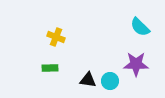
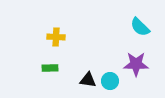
yellow cross: rotated 18 degrees counterclockwise
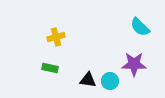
yellow cross: rotated 18 degrees counterclockwise
purple star: moved 2 px left
green rectangle: rotated 14 degrees clockwise
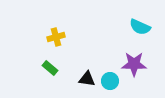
cyan semicircle: rotated 20 degrees counterclockwise
green rectangle: rotated 28 degrees clockwise
black triangle: moved 1 px left, 1 px up
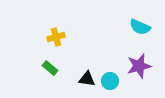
purple star: moved 5 px right, 2 px down; rotated 15 degrees counterclockwise
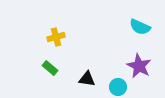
purple star: rotated 30 degrees counterclockwise
cyan circle: moved 8 px right, 6 px down
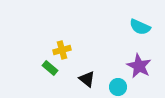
yellow cross: moved 6 px right, 13 px down
black triangle: rotated 30 degrees clockwise
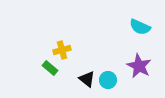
cyan circle: moved 10 px left, 7 px up
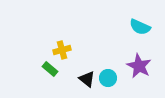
green rectangle: moved 1 px down
cyan circle: moved 2 px up
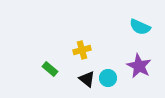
yellow cross: moved 20 px right
